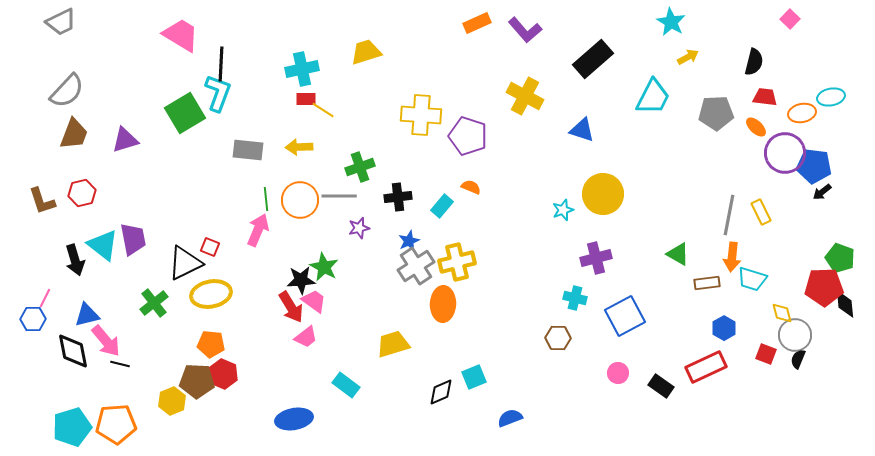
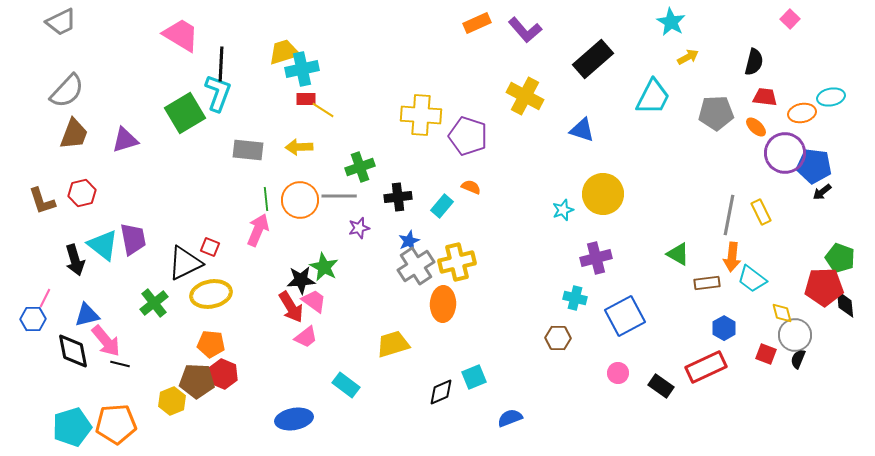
yellow trapezoid at (366, 52): moved 82 px left
cyan trapezoid at (752, 279): rotated 20 degrees clockwise
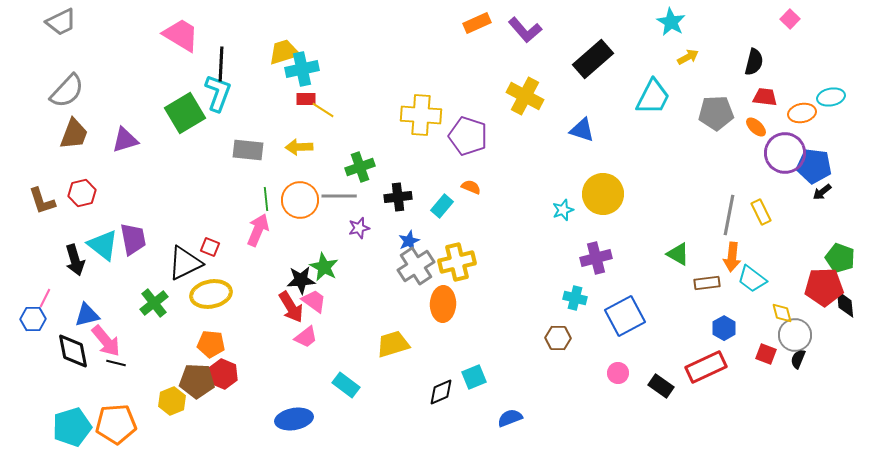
black line at (120, 364): moved 4 px left, 1 px up
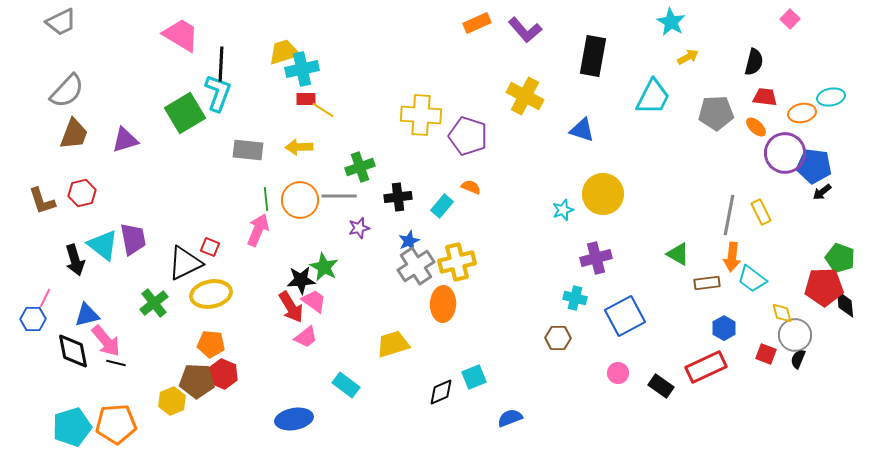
black rectangle at (593, 59): moved 3 px up; rotated 39 degrees counterclockwise
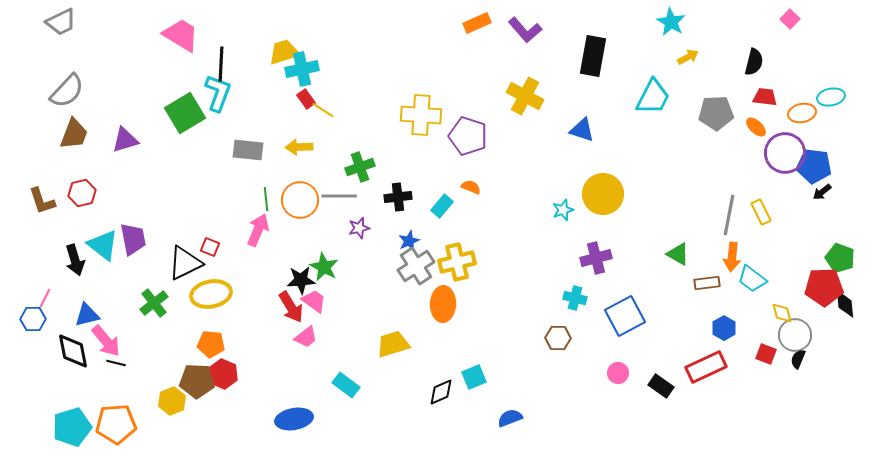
red rectangle at (306, 99): rotated 54 degrees clockwise
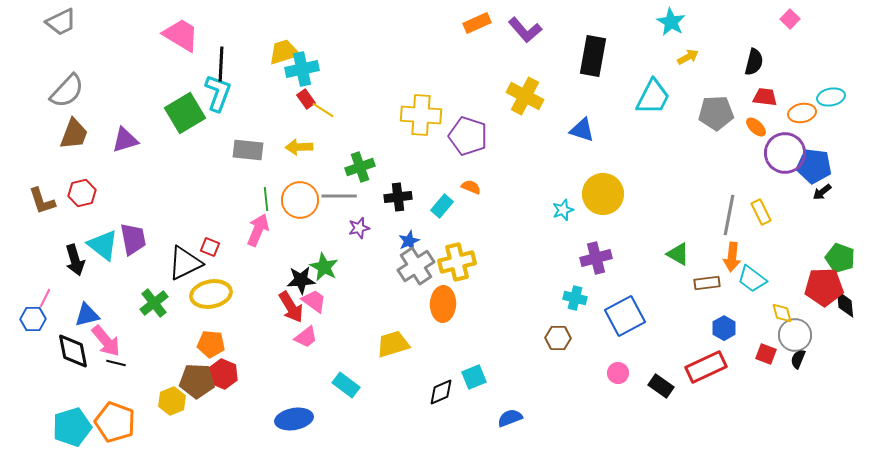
orange pentagon at (116, 424): moved 1 px left, 2 px up; rotated 24 degrees clockwise
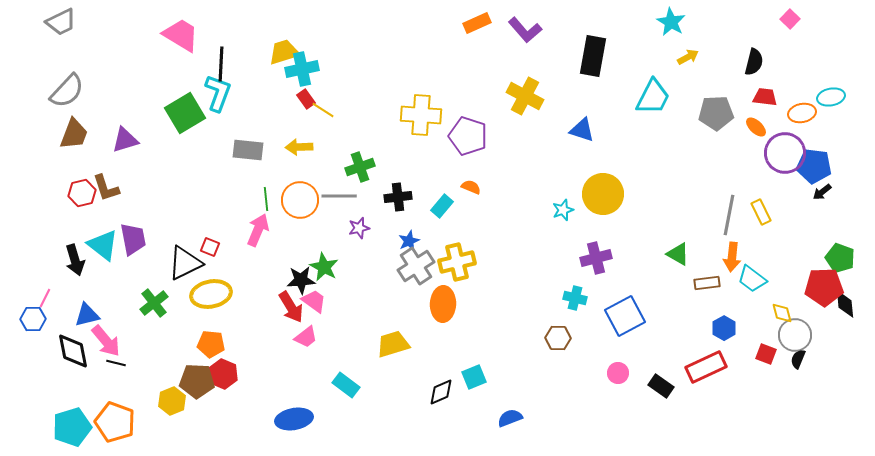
brown L-shape at (42, 201): moved 64 px right, 13 px up
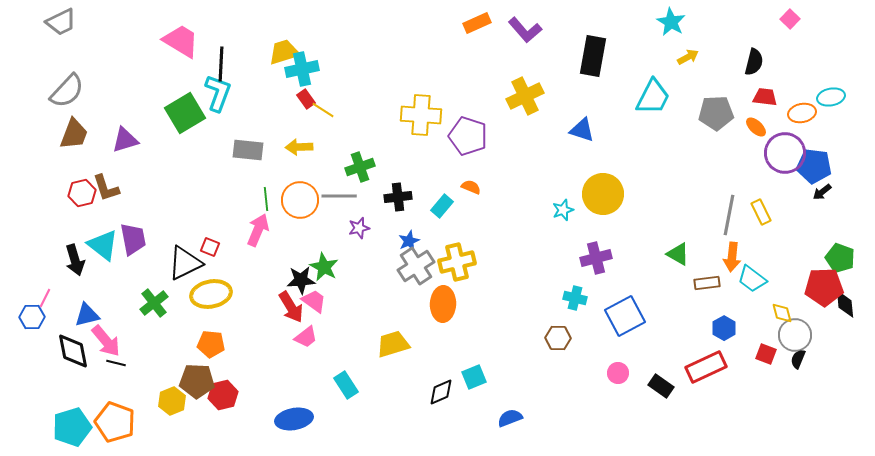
pink trapezoid at (181, 35): moved 6 px down
yellow cross at (525, 96): rotated 36 degrees clockwise
blue hexagon at (33, 319): moved 1 px left, 2 px up
red hexagon at (223, 374): moved 21 px down; rotated 24 degrees clockwise
cyan rectangle at (346, 385): rotated 20 degrees clockwise
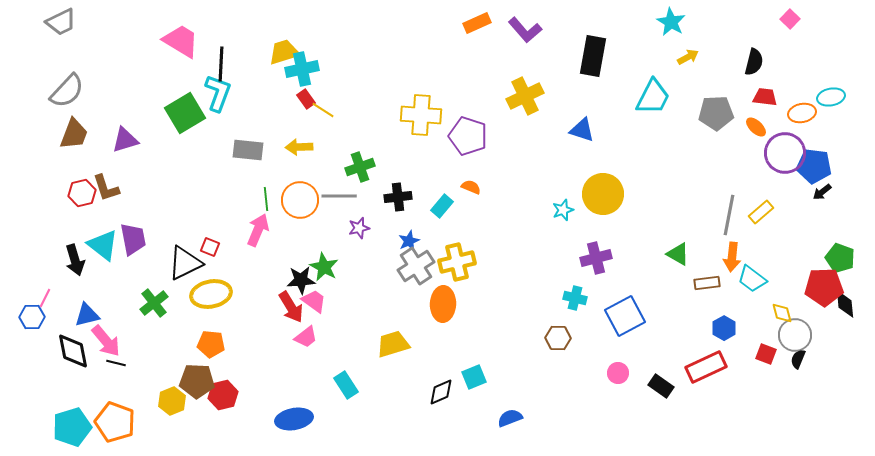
yellow rectangle at (761, 212): rotated 75 degrees clockwise
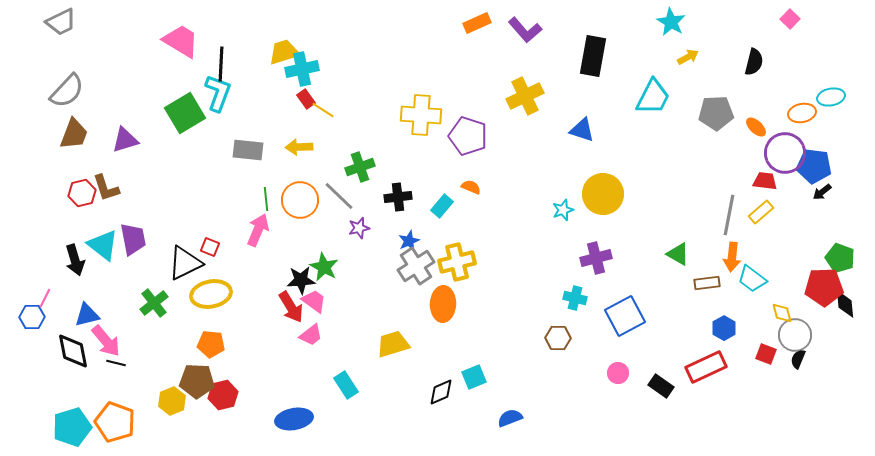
red trapezoid at (765, 97): moved 84 px down
gray line at (339, 196): rotated 44 degrees clockwise
pink trapezoid at (306, 337): moved 5 px right, 2 px up
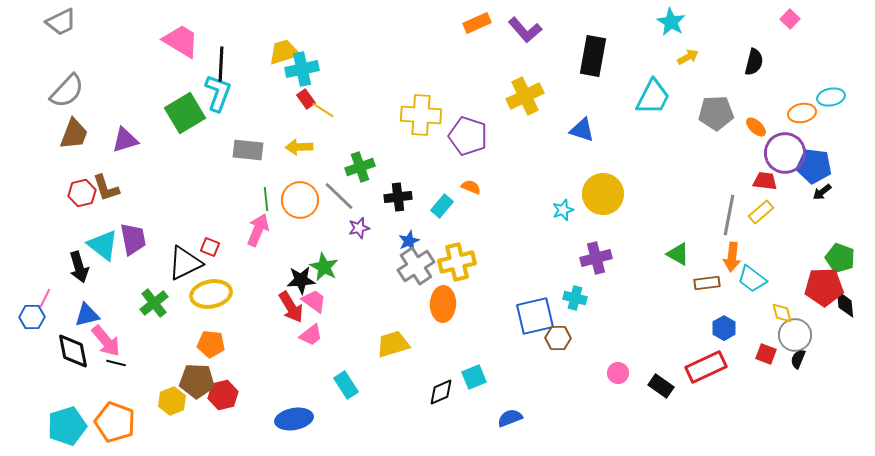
black arrow at (75, 260): moved 4 px right, 7 px down
blue square at (625, 316): moved 90 px left; rotated 15 degrees clockwise
cyan pentagon at (72, 427): moved 5 px left, 1 px up
